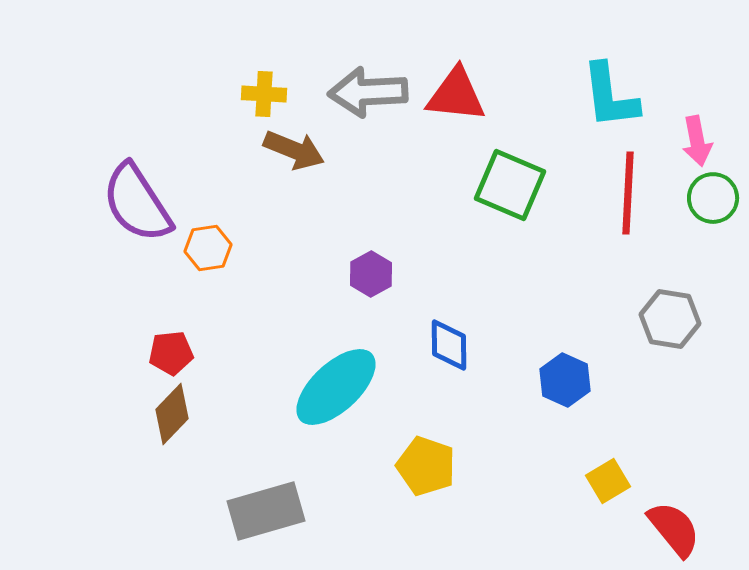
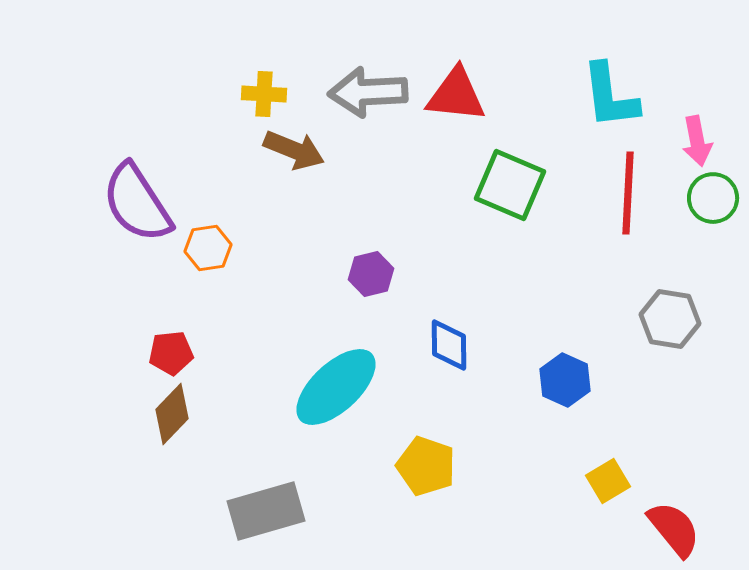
purple hexagon: rotated 15 degrees clockwise
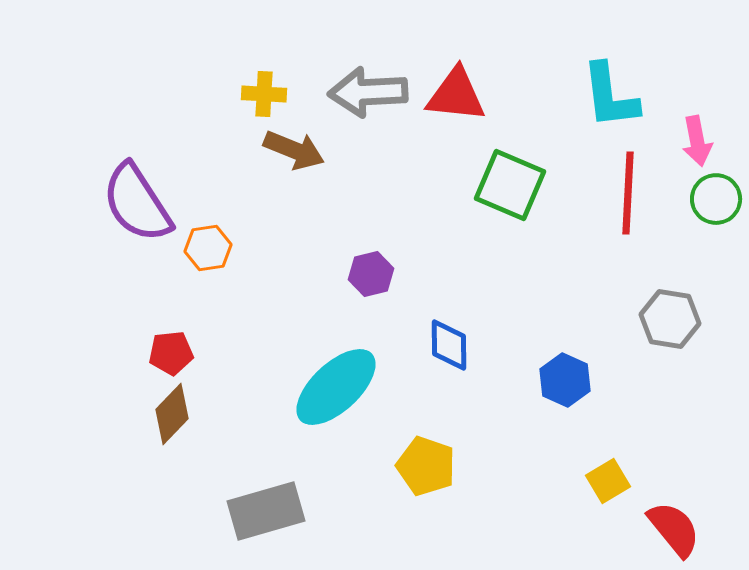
green circle: moved 3 px right, 1 px down
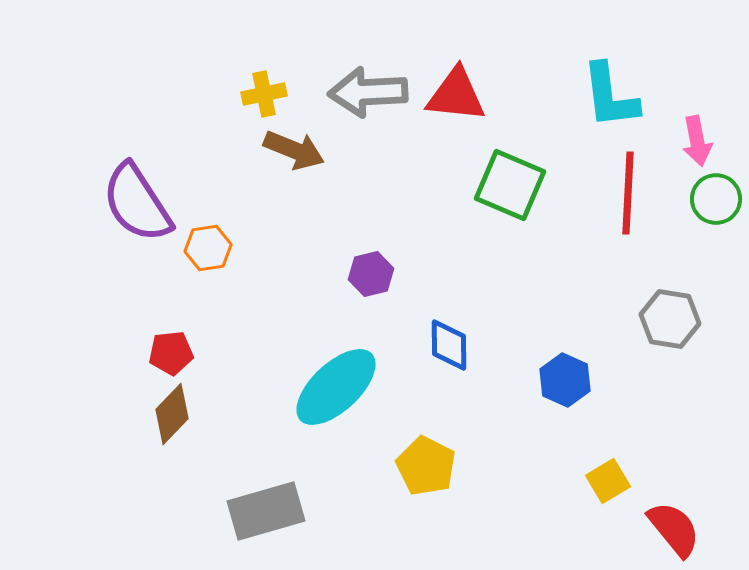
yellow cross: rotated 15 degrees counterclockwise
yellow pentagon: rotated 8 degrees clockwise
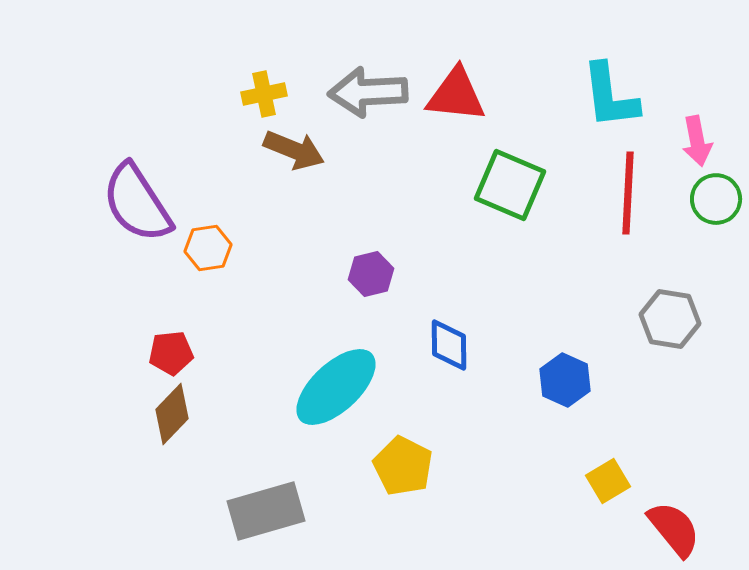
yellow pentagon: moved 23 px left
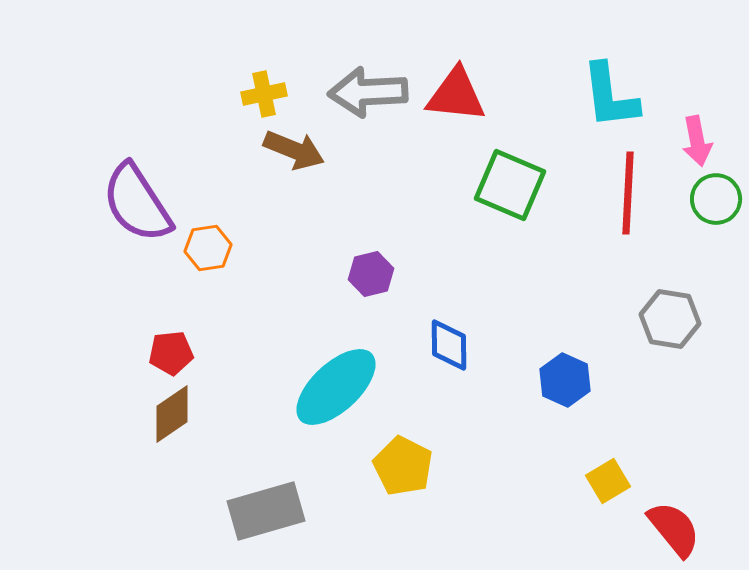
brown diamond: rotated 12 degrees clockwise
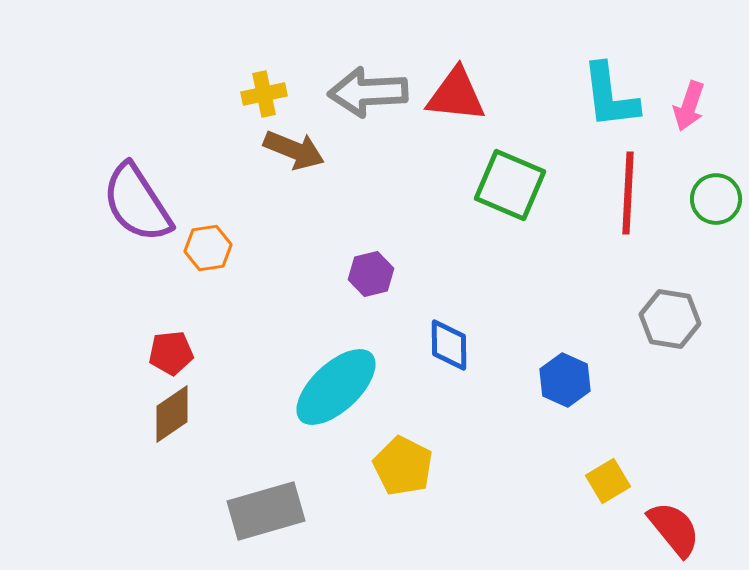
pink arrow: moved 8 px left, 35 px up; rotated 30 degrees clockwise
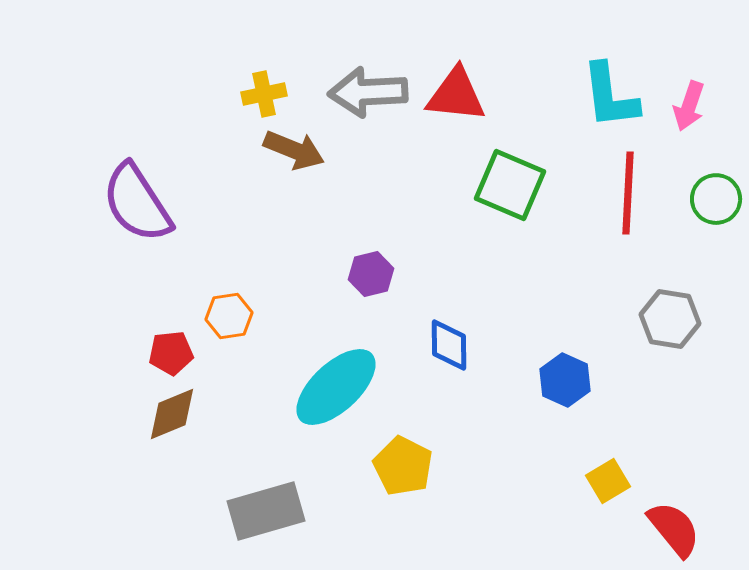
orange hexagon: moved 21 px right, 68 px down
brown diamond: rotated 12 degrees clockwise
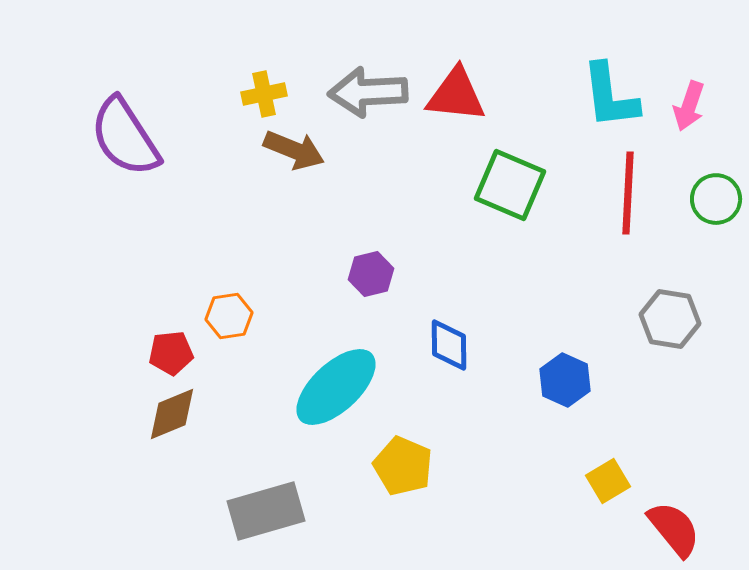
purple semicircle: moved 12 px left, 66 px up
yellow pentagon: rotated 4 degrees counterclockwise
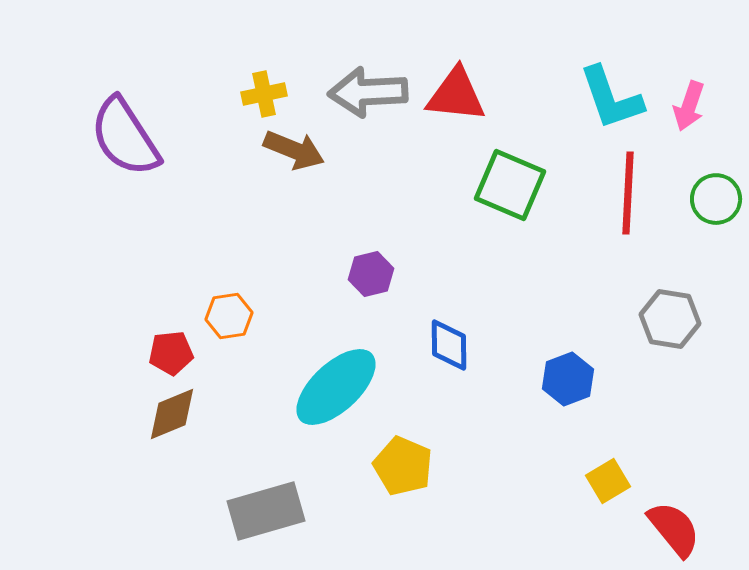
cyan L-shape: moved 1 px right, 2 px down; rotated 12 degrees counterclockwise
blue hexagon: moved 3 px right, 1 px up; rotated 15 degrees clockwise
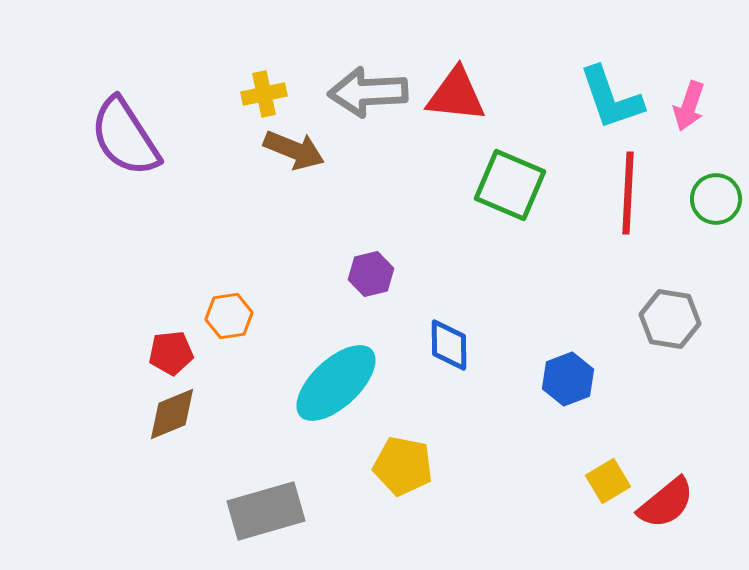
cyan ellipse: moved 4 px up
yellow pentagon: rotated 12 degrees counterclockwise
red semicircle: moved 8 px left, 26 px up; rotated 90 degrees clockwise
